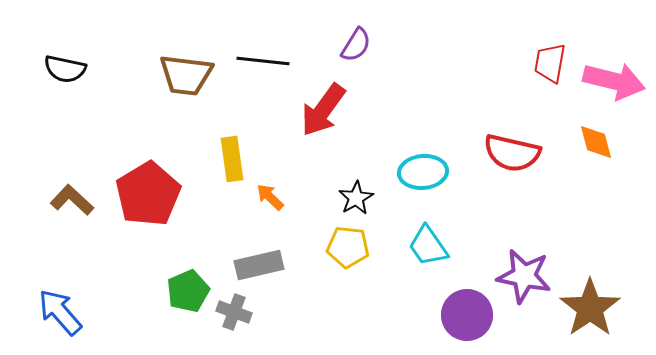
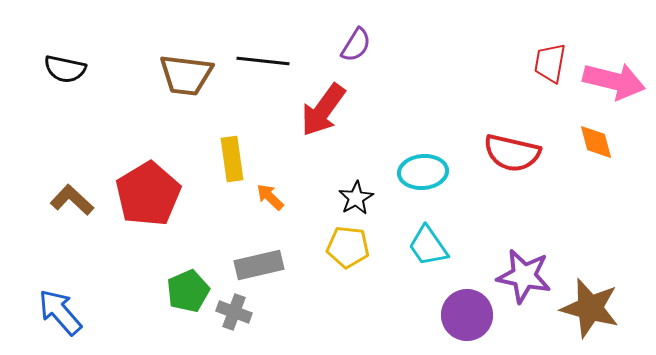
brown star: rotated 22 degrees counterclockwise
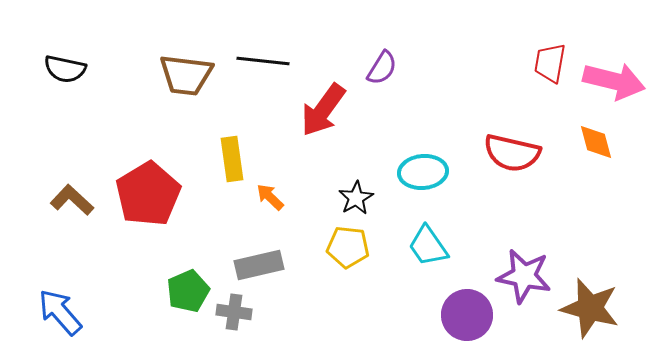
purple semicircle: moved 26 px right, 23 px down
gray cross: rotated 12 degrees counterclockwise
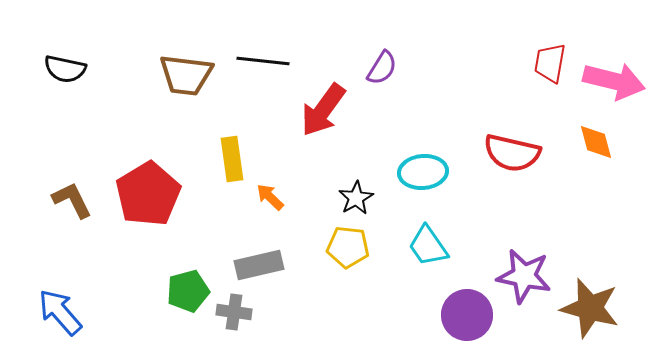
brown L-shape: rotated 21 degrees clockwise
green pentagon: rotated 9 degrees clockwise
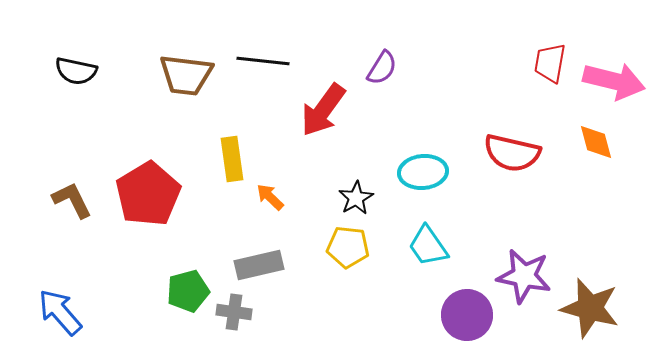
black semicircle: moved 11 px right, 2 px down
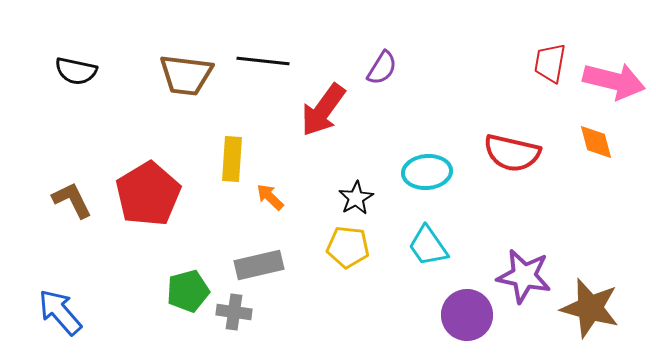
yellow rectangle: rotated 12 degrees clockwise
cyan ellipse: moved 4 px right
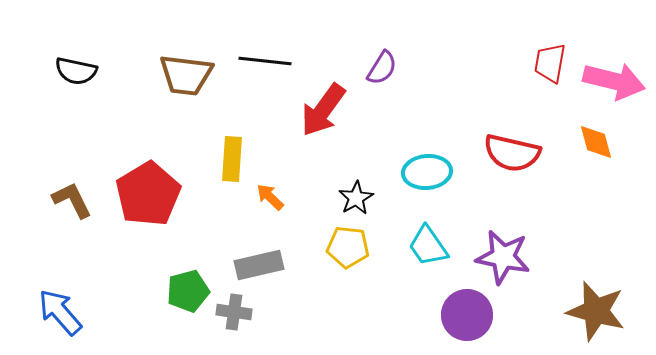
black line: moved 2 px right
purple star: moved 21 px left, 19 px up
brown star: moved 6 px right, 3 px down
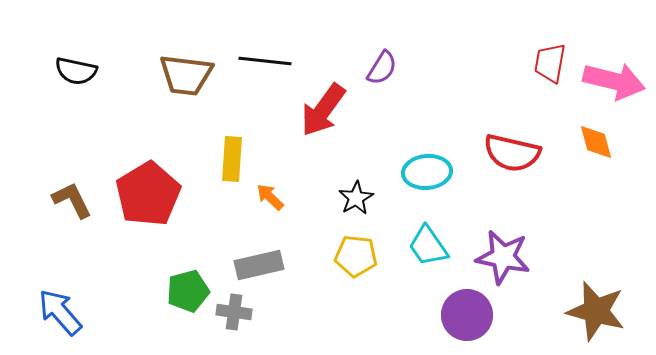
yellow pentagon: moved 8 px right, 9 px down
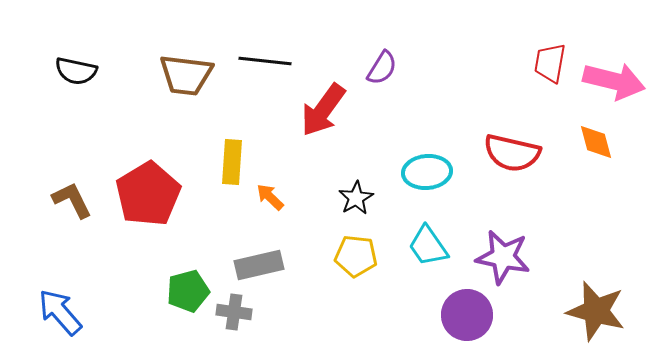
yellow rectangle: moved 3 px down
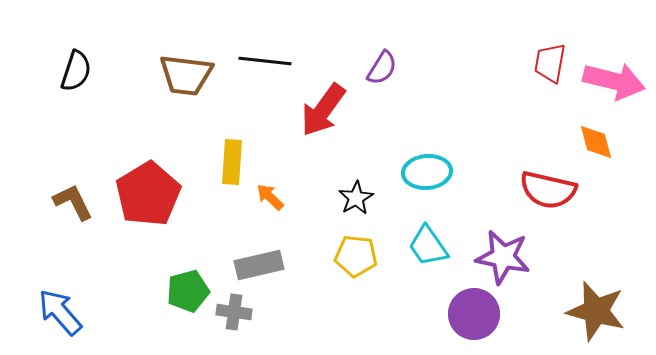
black semicircle: rotated 84 degrees counterclockwise
red semicircle: moved 36 px right, 37 px down
brown L-shape: moved 1 px right, 2 px down
purple circle: moved 7 px right, 1 px up
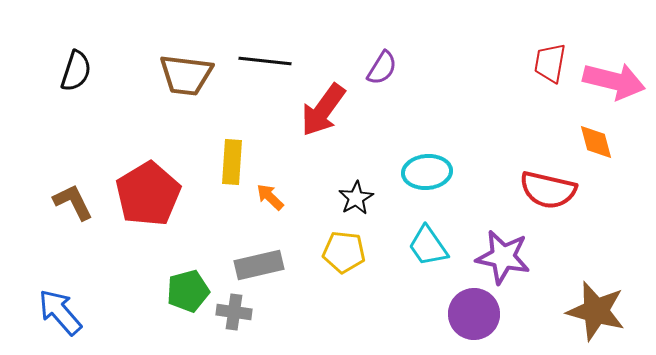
yellow pentagon: moved 12 px left, 4 px up
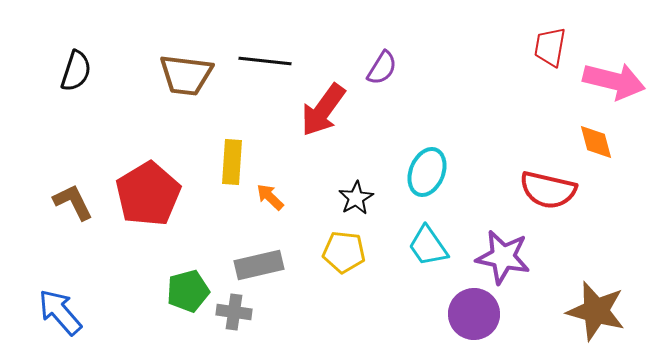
red trapezoid: moved 16 px up
cyan ellipse: rotated 63 degrees counterclockwise
